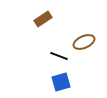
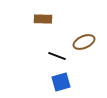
brown rectangle: rotated 36 degrees clockwise
black line: moved 2 px left
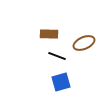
brown rectangle: moved 6 px right, 15 px down
brown ellipse: moved 1 px down
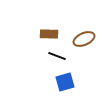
brown ellipse: moved 4 px up
blue square: moved 4 px right
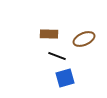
blue square: moved 4 px up
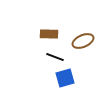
brown ellipse: moved 1 px left, 2 px down
black line: moved 2 px left, 1 px down
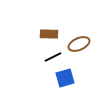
brown ellipse: moved 4 px left, 3 px down
black line: moved 2 px left; rotated 48 degrees counterclockwise
